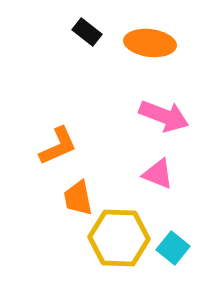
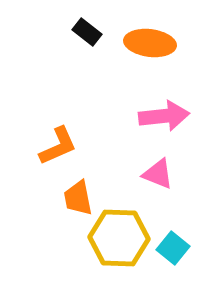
pink arrow: rotated 27 degrees counterclockwise
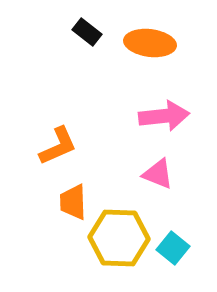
orange trapezoid: moved 5 px left, 4 px down; rotated 9 degrees clockwise
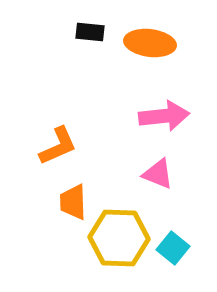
black rectangle: moved 3 px right; rotated 32 degrees counterclockwise
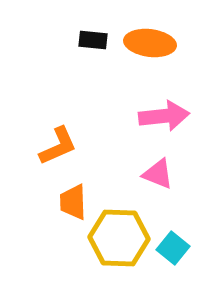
black rectangle: moved 3 px right, 8 px down
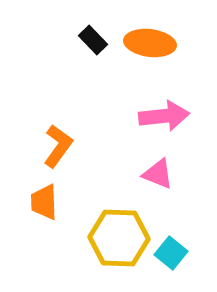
black rectangle: rotated 40 degrees clockwise
orange L-shape: rotated 30 degrees counterclockwise
orange trapezoid: moved 29 px left
cyan square: moved 2 px left, 5 px down
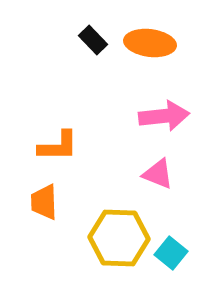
orange L-shape: rotated 54 degrees clockwise
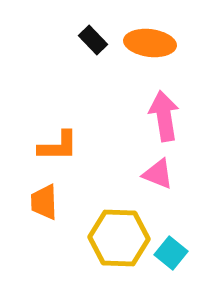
pink arrow: rotated 93 degrees counterclockwise
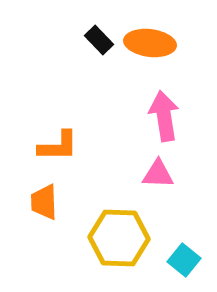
black rectangle: moved 6 px right
pink triangle: rotated 20 degrees counterclockwise
cyan square: moved 13 px right, 7 px down
